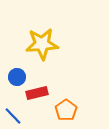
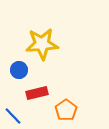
blue circle: moved 2 px right, 7 px up
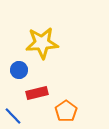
yellow star: moved 1 px up
orange pentagon: moved 1 px down
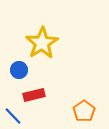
yellow star: rotated 28 degrees counterclockwise
red rectangle: moved 3 px left, 2 px down
orange pentagon: moved 18 px right
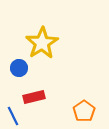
blue circle: moved 2 px up
red rectangle: moved 2 px down
blue line: rotated 18 degrees clockwise
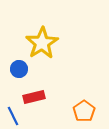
blue circle: moved 1 px down
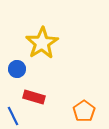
blue circle: moved 2 px left
red rectangle: rotated 30 degrees clockwise
